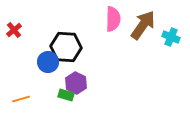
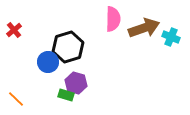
brown arrow: moved 1 px right, 3 px down; rotated 36 degrees clockwise
black hexagon: moved 2 px right; rotated 20 degrees counterclockwise
purple hexagon: rotated 10 degrees counterclockwise
orange line: moved 5 px left; rotated 60 degrees clockwise
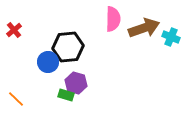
black hexagon: rotated 12 degrees clockwise
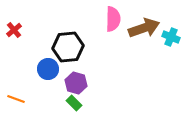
blue circle: moved 7 px down
green rectangle: moved 8 px right, 8 px down; rotated 28 degrees clockwise
orange line: rotated 24 degrees counterclockwise
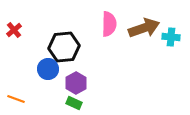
pink semicircle: moved 4 px left, 5 px down
cyan cross: rotated 18 degrees counterclockwise
black hexagon: moved 4 px left
purple hexagon: rotated 15 degrees clockwise
green rectangle: rotated 21 degrees counterclockwise
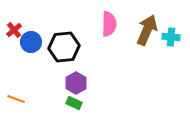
brown arrow: moved 3 px right, 2 px down; rotated 48 degrees counterclockwise
blue circle: moved 17 px left, 27 px up
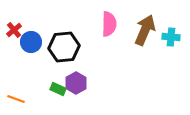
brown arrow: moved 2 px left
green rectangle: moved 16 px left, 14 px up
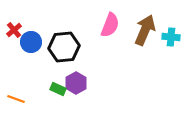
pink semicircle: moved 1 px right, 1 px down; rotated 20 degrees clockwise
